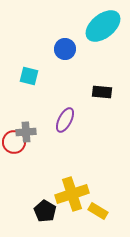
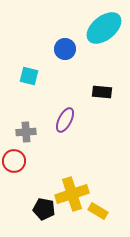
cyan ellipse: moved 1 px right, 2 px down
red circle: moved 19 px down
black pentagon: moved 1 px left, 2 px up; rotated 20 degrees counterclockwise
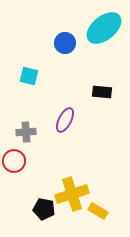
blue circle: moved 6 px up
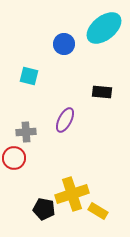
blue circle: moved 1 px left, 1 px down
red circle: moved 3 px up
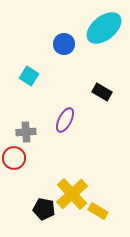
cyan square: rotated 18 degrees clockwise
black rectangle: rotated 24 degrees clockwise
yellow cross: rotated 24 degrees counterclockwise
